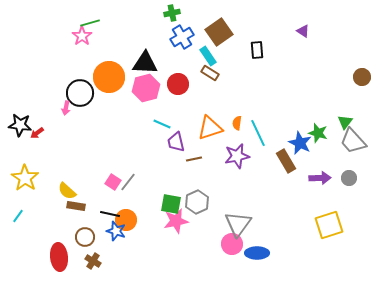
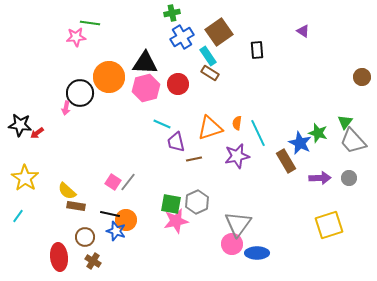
green line at (90, 23): rotated 24 degrees clockwise
pink star at (82, 36): moved 6 px left, 1 px down; rotated 30 degrees clockwise
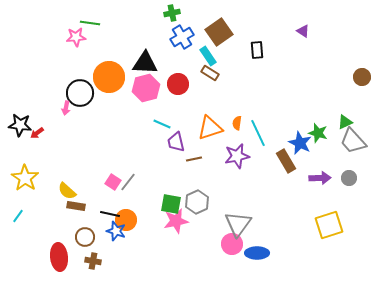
green triangle at (345, 122): rotated 28 degrees clockwise
brown cross at (93, 261): rotated 21 degrees counterclockwise
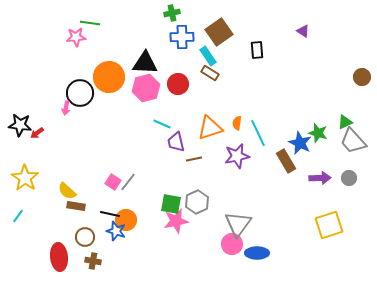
blue cross at (182, 37): rotated 30 degrees clockwise
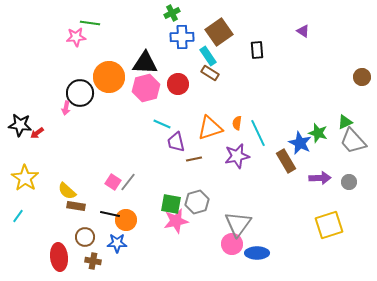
green cross at (172, 13): rotated 14 degrees counterclockwise
gray circle at (349, 178): moved 4 px down
gray hexagon at (197, 202): rotated 10 degrees clockwise
blue star at (116, 231): moved 1 px right, 12 px down; rotated 18 degrees counterclockwise
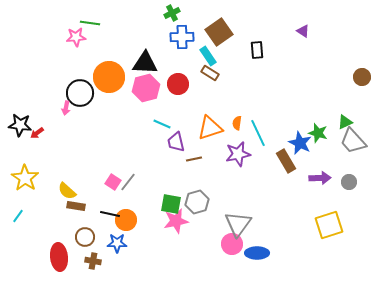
purple star at (237, 156): moved 1 px right, 2 px up
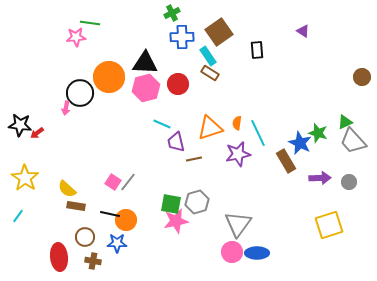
yellow semicircle at (67, 191): moved 2 px up
pink circle at (232, 244): moved 8 px down
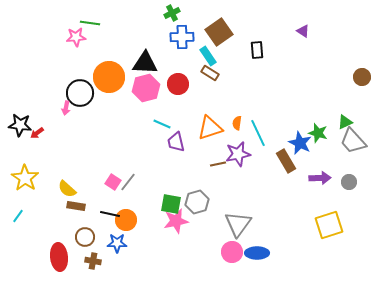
brown line at (194, 159): moved 24 px right, 5 px down
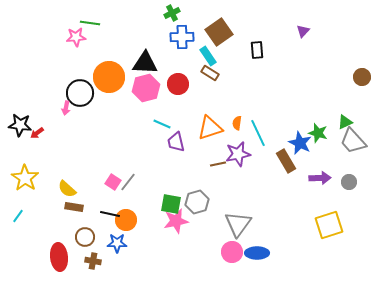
purple triangle at (303, 31): rotated 40 degrees clockwise
brown rectangle at (76, 206): moved 2 px left, 1 px down
